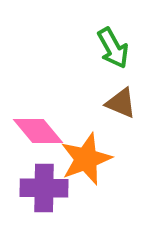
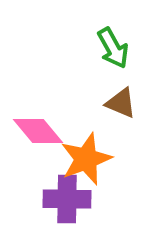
purple cross: moved 23 px right, 11 px down
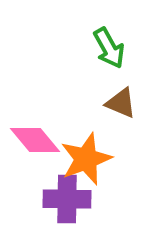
green arrow: moved 4 px left
pink diamond: moved 3 px left, 9 px down
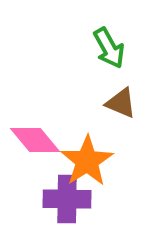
orange star: moved 1 px right, 2 px down; rotated 12 degrees counterclockwise
